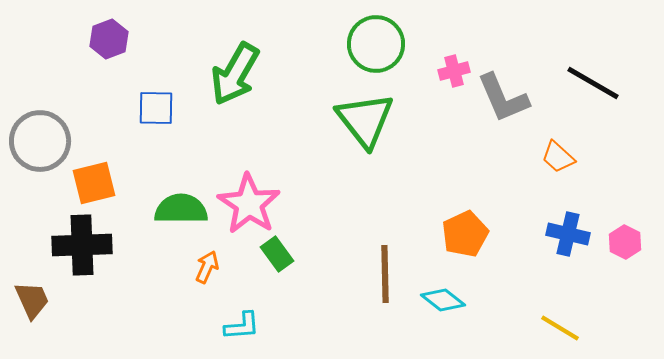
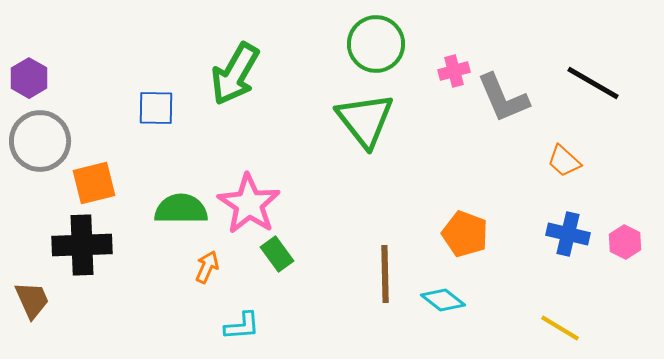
purple hexagon: moved 80 px left, 39 px down; rotated 9 degrees counterclockwise
orange trapezoid: moved 6 px right, 4 px down
orange pentagon: rotated 27 degrees counterclockwise
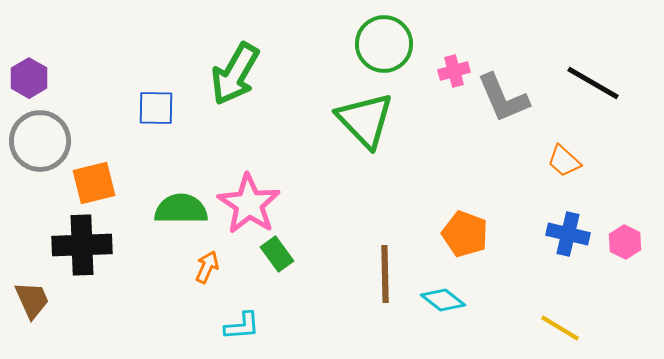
green circle: moved 8 px right
green triangle: rotated 6 degrees counterclockwise
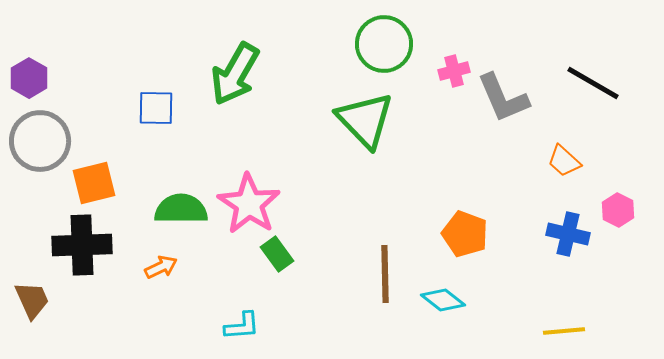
pink hexagon: moved 7 px left, 32 px up
orange arrow: moved 46 px left; rotated 40 degrees clockwise
yellow line: moved 4 px right, 3 px down; rotated 36 degrees counterclockwise
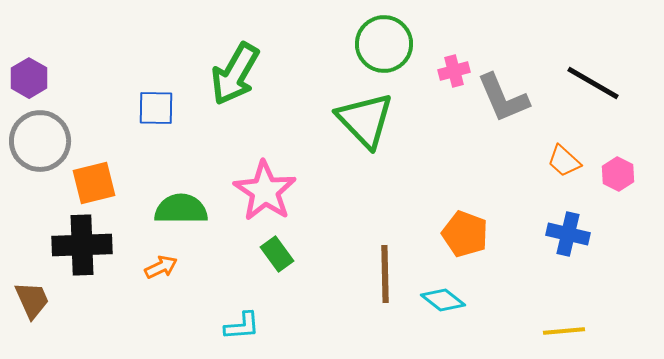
pink star: moved 16 px right, 13 px up
pink hexagon: moved 36 px up
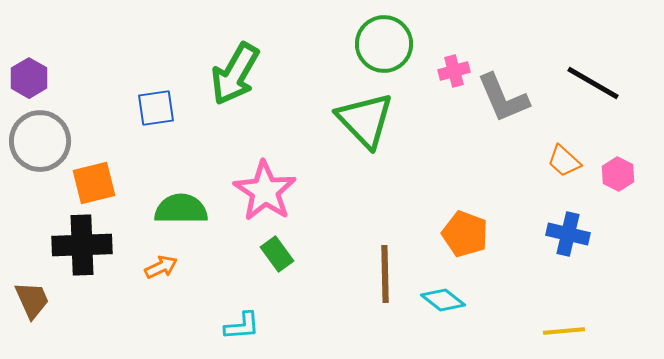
blue square: rotated 9 degrees counterclockwise
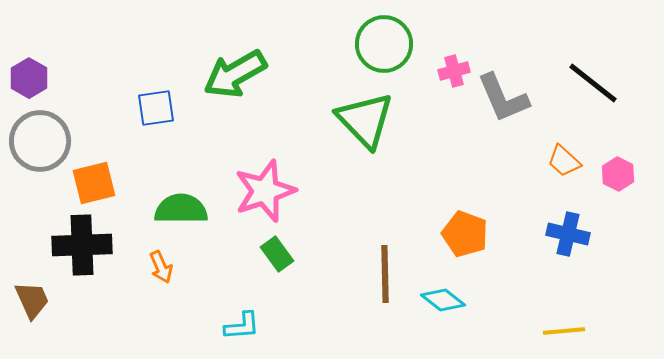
green arrow: rotated 30 degrees clockwise
black line: rotated 8 degrees clockwise
pink star: rotated 20 degrees clockwise
orange arrow: rotated 92 degrees clockwise
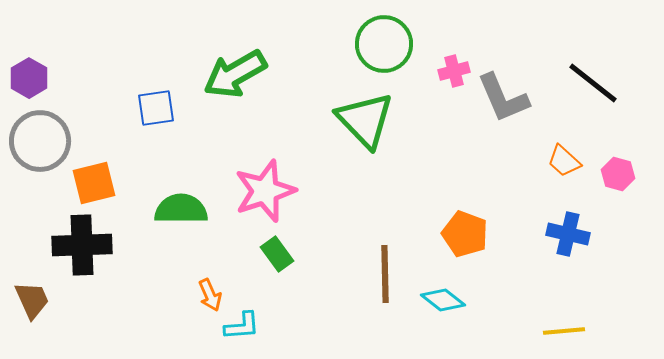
pink hexagon: rotated 12 degrees counterclockwise
orange arrow: moved 49 px right, 28 px down
